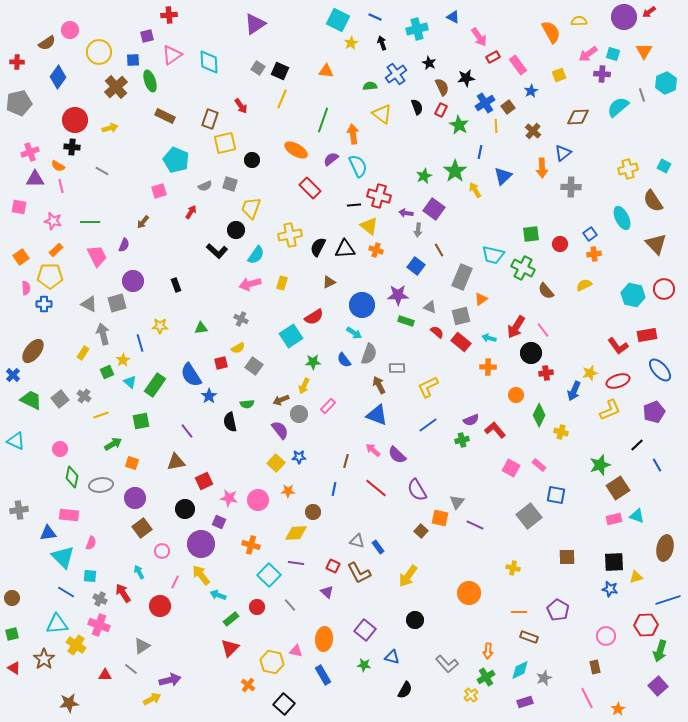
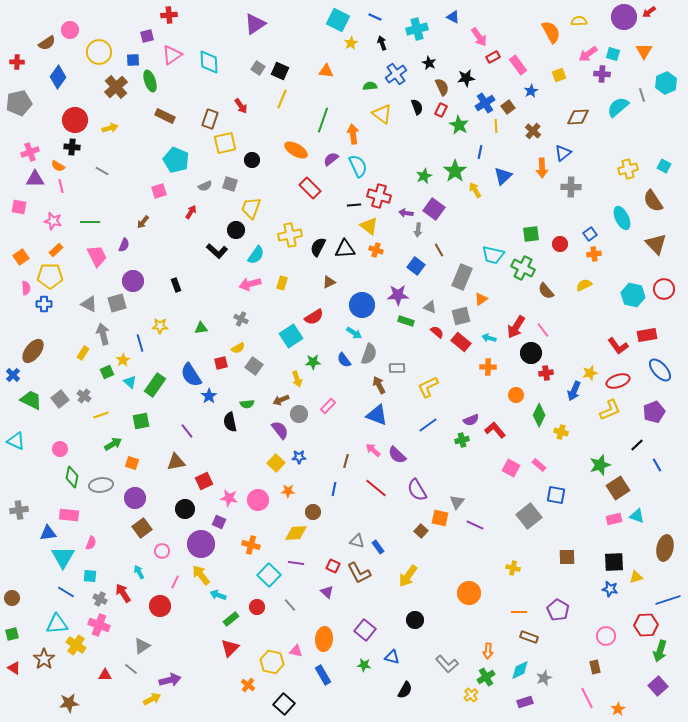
yellow arrow at (304, 386): moved 7 px left, 7 px up; rotated 42 degrees counterclockwise
cyan triangle at (63, 557): rotated 15 degrees clockwise
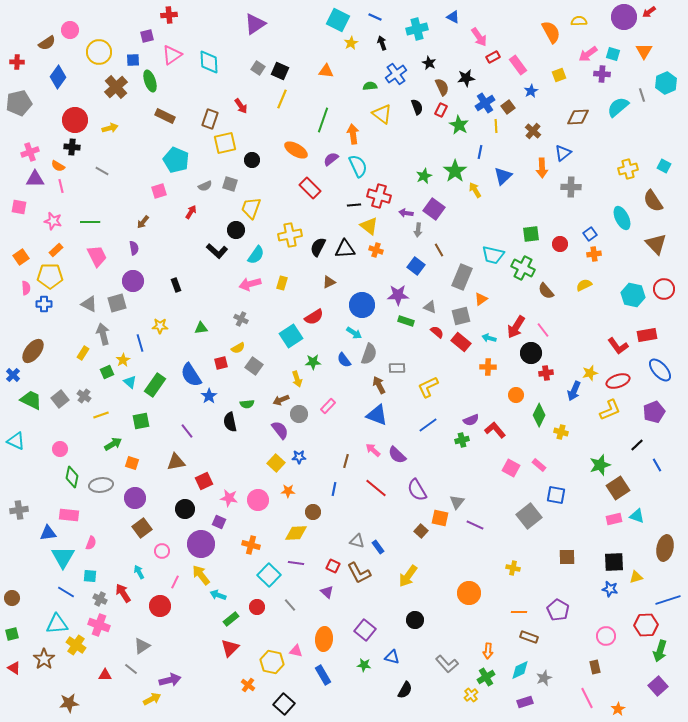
purple semicircle at (124, 245): moved 10 px right, 3 px down; rotated 32 degrees counterclockwise
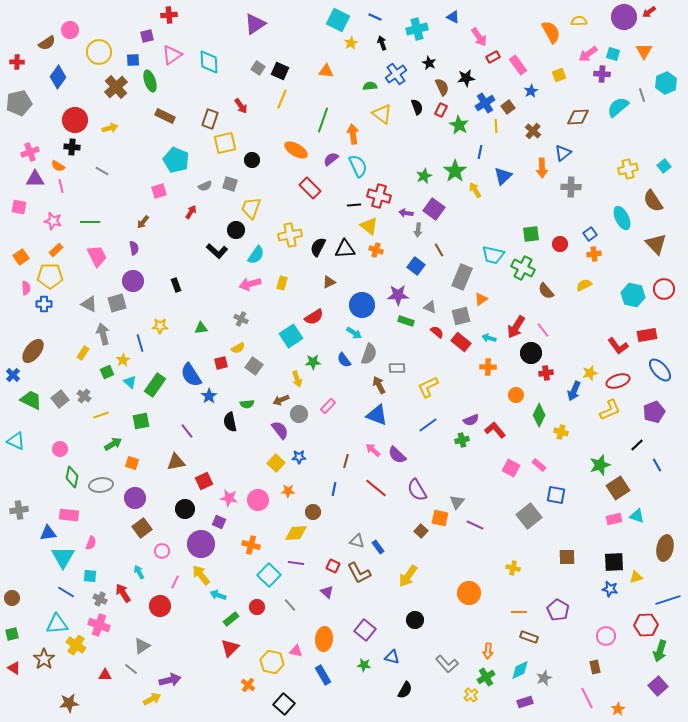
cyan square at (664, 166): rotated 24 degrees clockwise
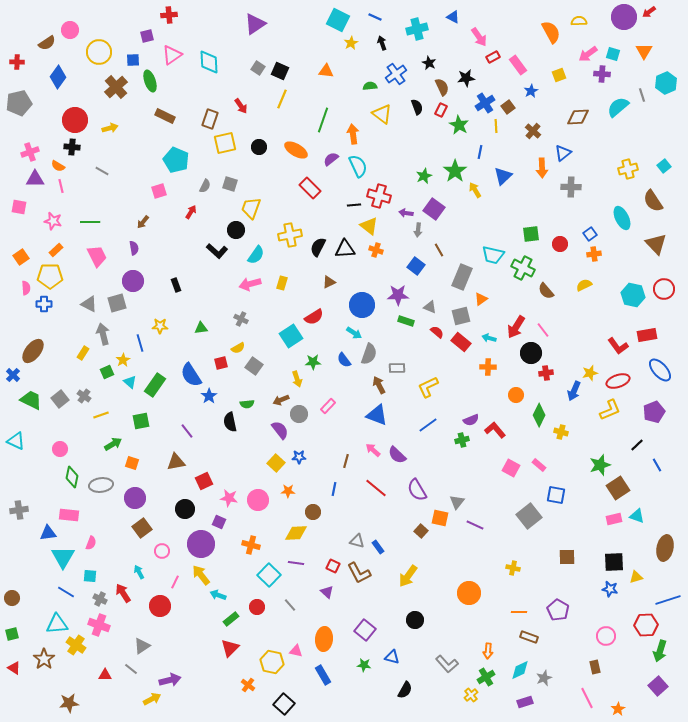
black circle at (252, 160): moved 7 px right, 13 px up
gray semicircle at (205, 186): rotated 40 degrees counterclockwise
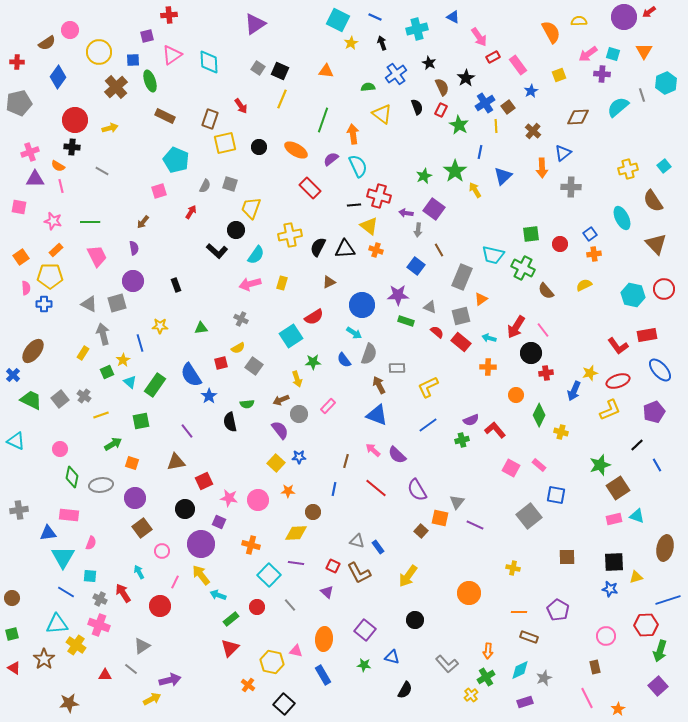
black star at (466, 78): rotated 24 degrees counterclockwise
green semicircle at (370, 86): moved 2 px left, 1 px down
